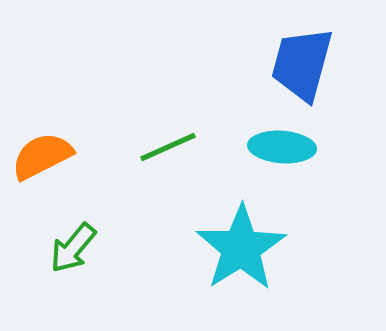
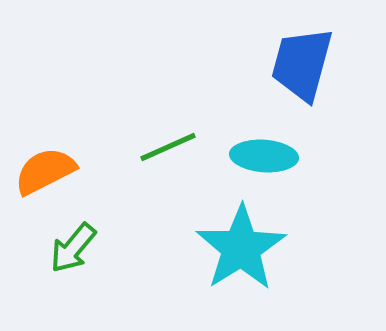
cyan ellipse: moved 18 px left, 9 px down
orange semicircle: moved 3 px right, 15 px down
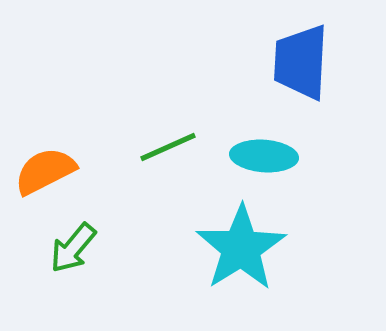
blue trapezoid: moved 1 px left, 2 px up; rotated 12 degrees counterclockwise
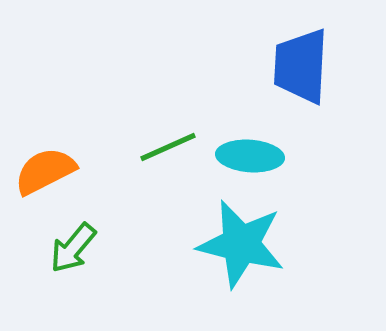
blue trapezoid: moved 4 px down
cyan ellipse: moved 14 px left
cyan star: moved 4 px up; rotated 26 degrees counterclockwise
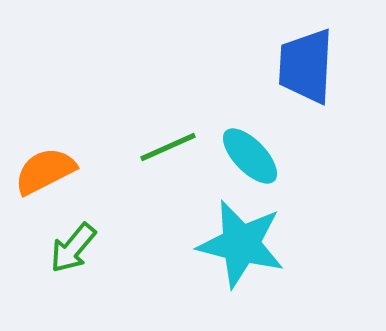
blue trapezoid: moved 5 px right
cyan ellipse: rotated 42 degrees clockwise
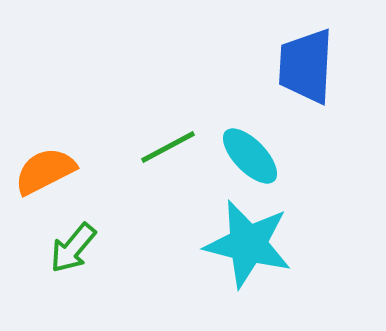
green line: rotated 4 degrees counterclockwise
cyan star: moved 7 px right
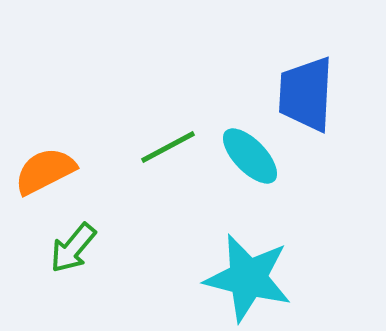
blue trapezoid: moved 28 px down
cyan star: moved 34 px down
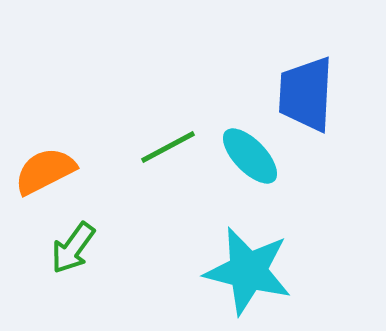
green arrow: rotated 4 degrees counterclockwise
cyan star: moved 7 px up
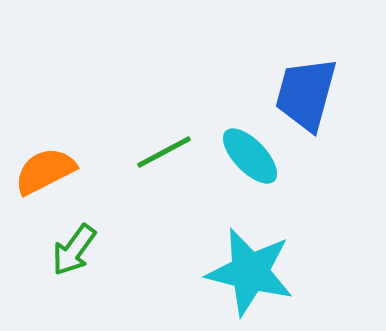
blue trapezoid: rotated 12 degrees clockwise
green line: moved 4 px left, 5 px down
green arrow: moved 1 px right, 2 px down
cyan star: moved 2 px right, 1 px down
